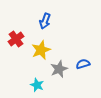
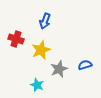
red cross: rotated 35 degrees counterclockwise
blue semicircle: moved 2 px right, 1 px down
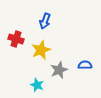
blue semicircle: rotated 16 degrees clockwise
gray star: moved 1 px down
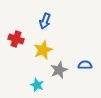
yellow star: moved 2 px right
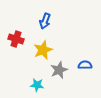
cyan star: rotated 16 degrees counterclockwise
